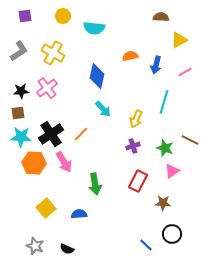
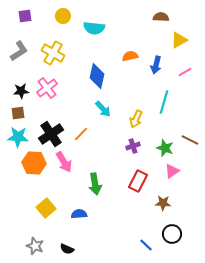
cyan star: moved 3 px left
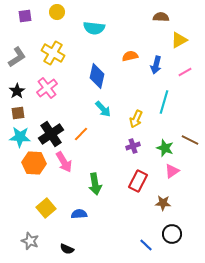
yellow circle: moved 6 px left, 4 px up
gray L-shape: moved 2 px left, 6 px down
black star: moved 4 px left; rotated 28 degrees counterclockwise
cyan star: moved 2 px right
gray star: moved 5 px left, 5 px up
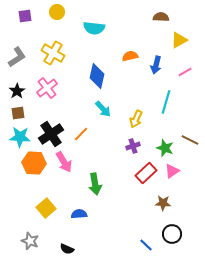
cyan line: moved 2 px right
red rectangle: moved 8 px right, 8 px up; rotated 20 degrees clockwise
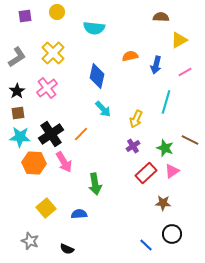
yellow cross: rotated 15 degrees clockwise
purple cross: rotated 16 degrees counterclockwise
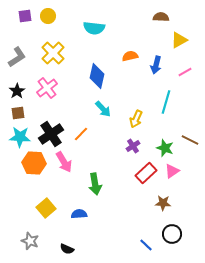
yellow circle: moved 9 px left, 4 px down
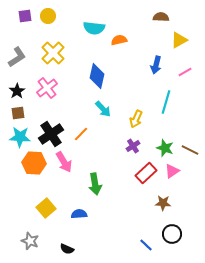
orange semicircle: moved 11 px left, 16 px up
brown line: moved 10 px down
